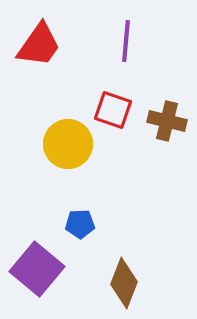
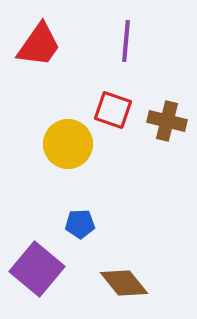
brown diamond: rotated 60 degrees counterclockwise
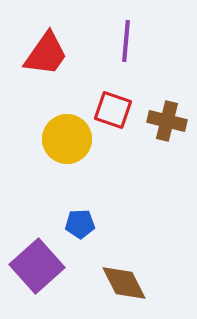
red trapezoid: moved 7 px right, 9 px down
yellow circle: moved 1 px left, 5 px up
purple square: moved 3 px up; rotated 8 degrees clockwise
brown diamond: rotated 12 degrees clockwise
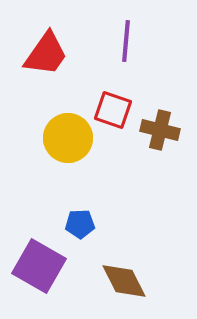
brown cross: moved 7 px left, 9 px down
yellow circle: moved 1 px right, 1 px up
purple square: moved 2 px right; rotated 18 degrees counterclockwise
brown diamond: moved 2 px up
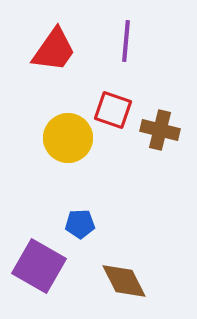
red trapezoid: moved 8 px right, 4 px up
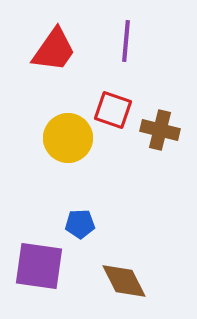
purple square: rotated 22 degrees counterclockwise
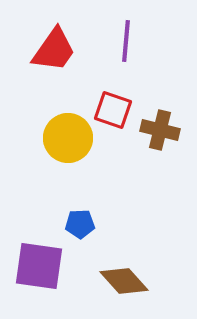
brown diamond: rotated 15 degrees counterclockwise
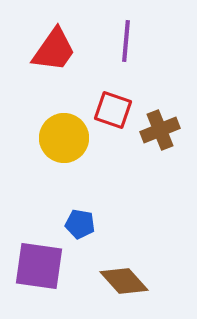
brown cross: rotated 36 degrees counterclockwise
yellow circle: moved 4 px left
blue pentagon: rotated 12 degrees clockwise
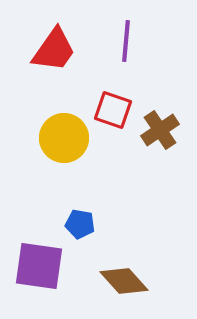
brown cross: rotated 12 degrees counterclockwise
